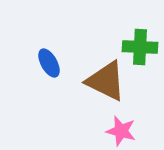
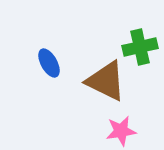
green cross: rotated 16 degrees counterclockwise
pink star: rotated 24 degrees counterclockwise
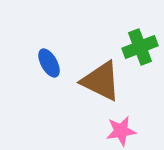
green cross: rotated 8 degrees counterclockwise
brown triangle: moved 5 px left
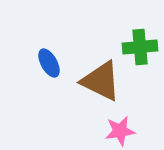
green cross: rotated 16 degrees clockwise
pink star: moved 1 px left
